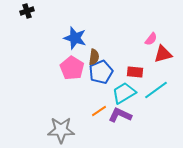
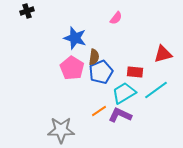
pink semicircle: moved 35 px left, 21 px up
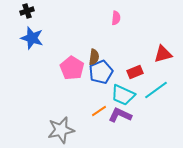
pink semicircle: rotated 32 degrees counterclockwise
blue star: moved 43 px left
red rectangle: rotated 28 degrees counterclockwise
cyan trapezoid: moved 1 px left, 2 px down; rotated 125 degrees counterclockwise
gray star: rotated 12 degrees counterclockwise
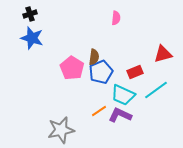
black cross: moved 3 px right, 3 px down
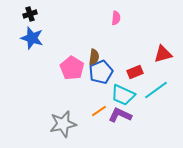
gray star: moved 2 px right, 6 px up
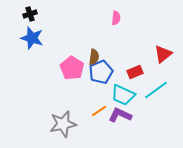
red triangle: rotated 24 degrees counterclockwise
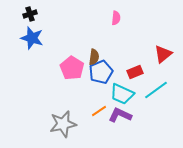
cyan trapezoid: moved 1 px left, 1 px up
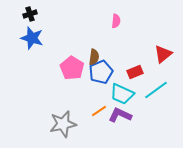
pink semicircle: moved 3 px down
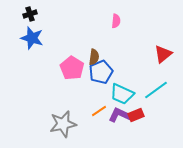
red rectangle: moved 1 px right, 43 px down
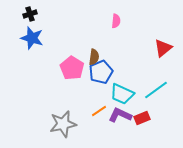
red triangle: moved 6 px up
red rectangle: moved 6 px right, 3 px down
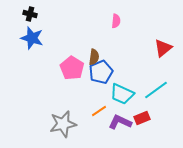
black cross: rotated 32 degrees clockwise
purple L-shape: moved 7 px down
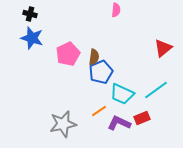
pink semicircle: moved 11 px up
pink pentagon: moved 4 px left, 14 px up; rotated 15 degrees clockwise
purple L-shape: moved 1 px left, 1 px down
